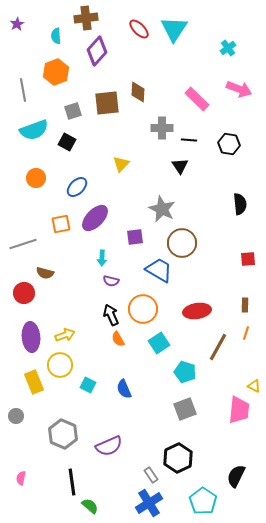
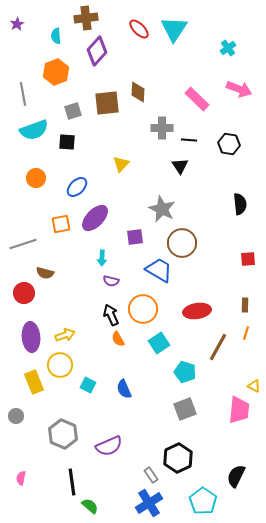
gray line at (23, 90): moved 4 px down
black square at (67, 142): rotated 24 degrees counterclockwise
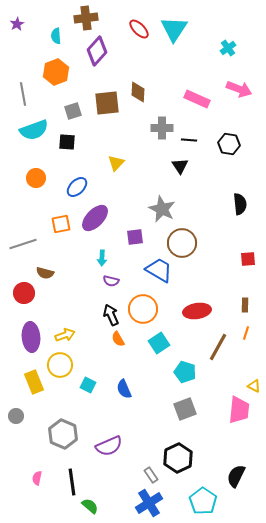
pink rectangle at (197, 99): rotated 20 degrees counterclockwise
yellow triangle at (121, 164): moved 5 px left, 1 px up
pink semicircle at (21, 478): moved 16 px right
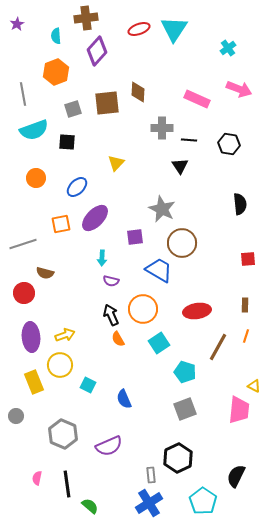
red ellipse at (139, 29): rotated 65 degrees counterclockwise
gray square at (73, 111): moved 2 px up
orange line at (246, 333): moved 3 px down
blue semicircle at (124, 389): moved 10 px down
gray rectangle at (151, 475): rotated 28 degrees clockwise
black line at (72, 482): moved 5 px left, 2 px down
